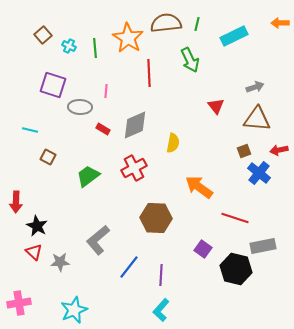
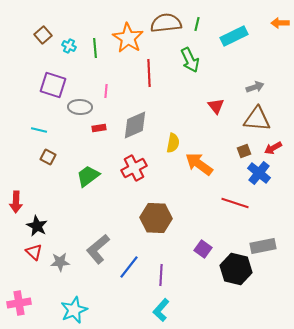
red rectangle at (103, 129): moved 4 px left, 1 px up; rotated 40 degrees counterclockwise
cyan line at (30, 130): moved 9 px right
red arrow at (279, 150): moved 6 px left, 2 px up; rotated 18 degrees counterclockwise
orange arrow at (199, 187): moved 23 px up
red line at (235, 218): moved 15 px up
gray L-shape at (98, 240): moved 9 px down
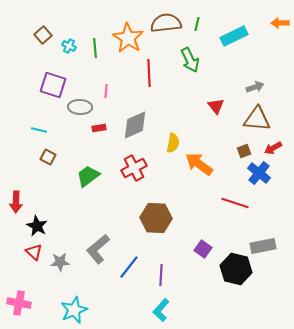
pink cross at (19, 303): rotated 20 degrees clockwise
